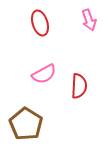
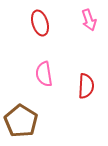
pink semicircle: rotated 110 degrees clockwise
red semicircle: moved 7 px right
brown pentagon: moved 5 px left, 3 px up
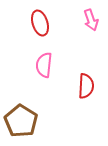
pink arrow: moved 2 px right
pink semicircle: moved 9 px up; rotated 15 degrees clockwise
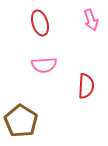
pink semicircle: rotated 100 degrees counterclockwise
